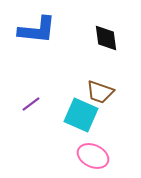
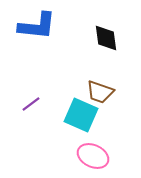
blue L-shape: moved 4 px up
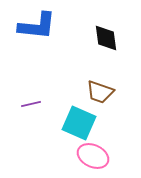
purple line: rotated 24 degrees clockwise
cyan square: moved 2 px left, 8 px down
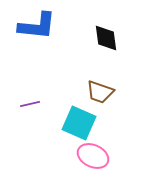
purple line: moved 1 px left
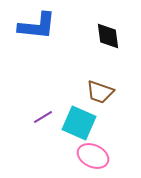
black diamond: moved 2 px right, 2 px up
purple line: moved 13 px right, 13 px down; rotated 18 degrees counterclockwise
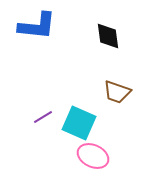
brown trapezoid: moved 17 px right
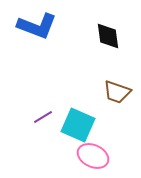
blue L-shape: rotated 15 degrees clockwise
cyan square: moved 1 px left, 2 px down
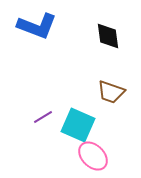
brown trapezoid: moved 6 px left
pink ellipse: rotated 20 degrees clockwise
